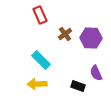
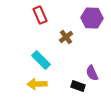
brown cross: moved 1 px right, 3 px down
purple hexagon: moved 1 px right, 20 px up
purple semicircle: moved 4 px left
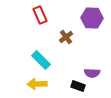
purple semicircle: rotated 63 degrees counterclockwise
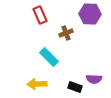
purple hexagon: moved 2 px left, 4 px up
brown cross: moved 4 px up; rotated 16 degrees clockwise
cyan rectangle: moved 8 px right, 3 px up
purple semicircle: moved 2 px right, 6 px down
black rectangle: moved 3 px left, 1 px down
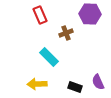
purple semicircle: moved 4 px right, 3 px down; rotated 63 degrees clockwise
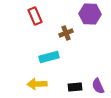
red rectangle: moved 5 px left, 1 px down
cyan rectangle: rotated 60 degrees counterclockwise
purple semicircle: moved 4 px down
black rectangle: rotated 24 degrees counterclockwise
